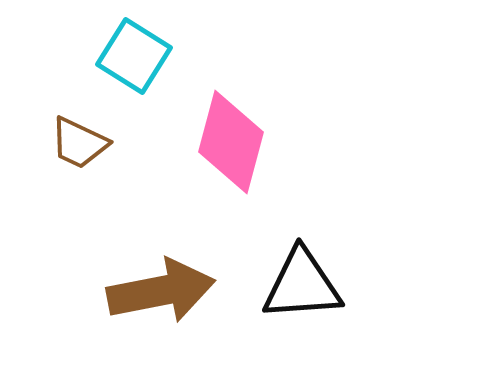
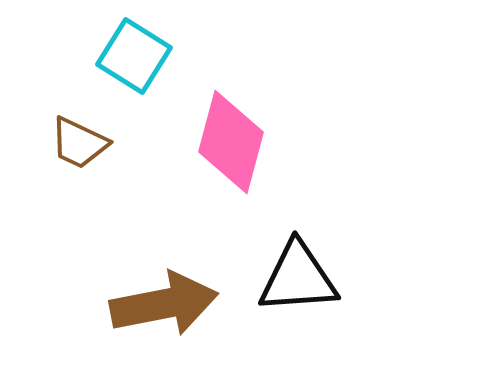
black triangle: moved 4 px left, 7 px up
brown arrow: moved 3 px right, 13 px down
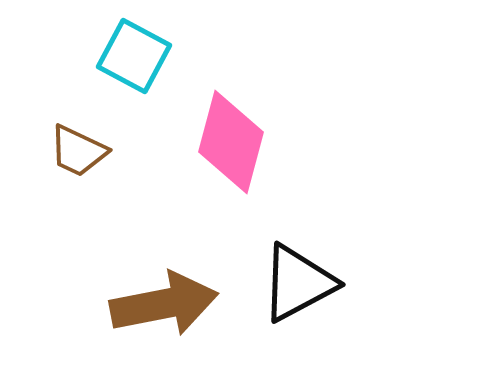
cyan square: rotated 4 degrees counterclockwise
brown trapezoid: moved 1 px left, 8 px down
black triangle: moved 5 px down; rotated 24 degrees counterclockwise
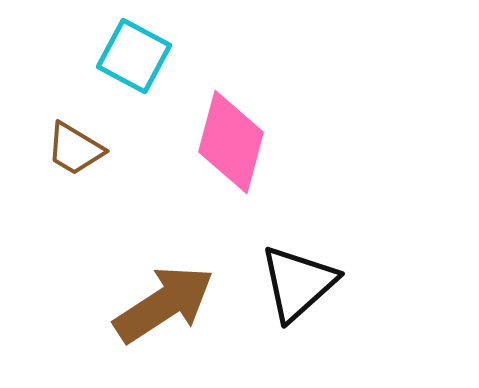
brown trapezoid: moved 3 px left, 2 px up; rotated 6 degrees clockwise
black triangle: rotated 14 degrees counterclockwise
brown arrow: rotated 22 degrees counterclockwise
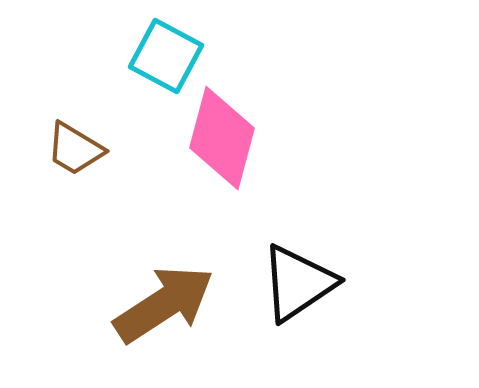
cyan square: moved 32 px right
pink diamond: moved 9 px left, 4 px up
black triangle: rotated 8 degrees clockwise
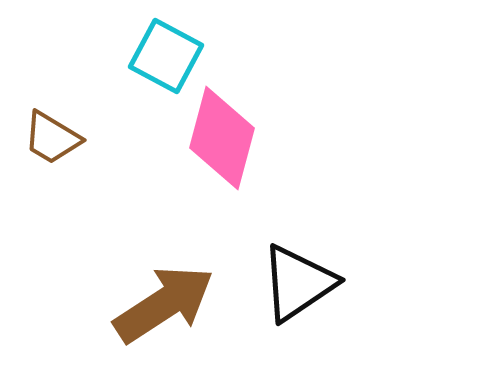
brown trapezoid: moved 23 px left, 11 px up
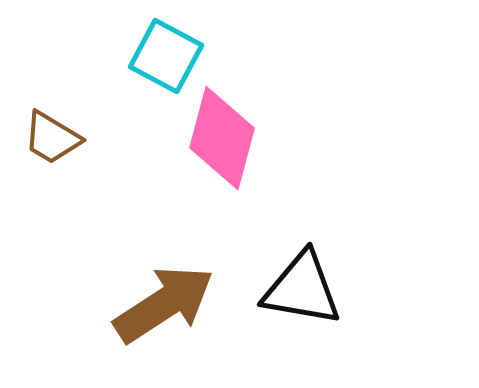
black triangle: moved 4 px right, 6 px down; rotated 44 degrees clockwise
